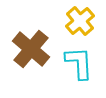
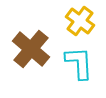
yellow cross: rotated 12 degrees counterclockwise
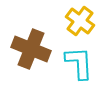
brown cross: rotated 18 degrees counterclockwise
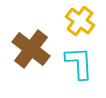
brown cross: rotated 15 degrees clockwise
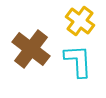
cyan L-shape: moved 1 px left, 2 px up
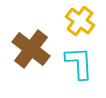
cyan L-shape: moved 1 px right, 2 px down
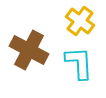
brown cross: moved 2 px left, 1 px down; rotated 9 degrees counterclockwise
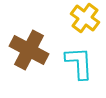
yellow cross: moved 5 px right, 3 px up
